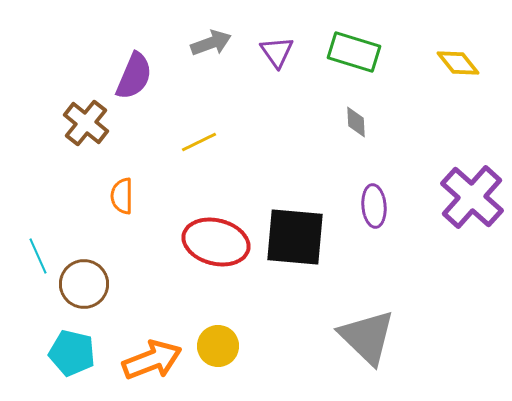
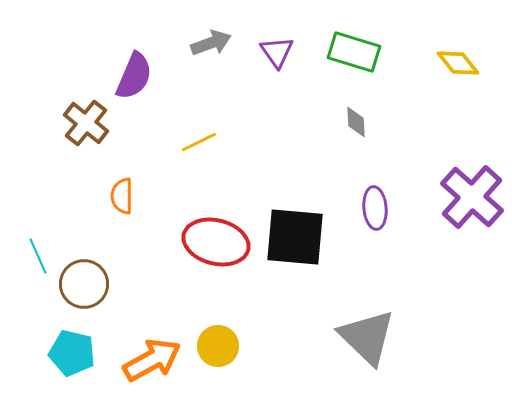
purple ellipse: moved 1 px right, 2 px down
orange arrow: rotated 8 degrees counterclockwise
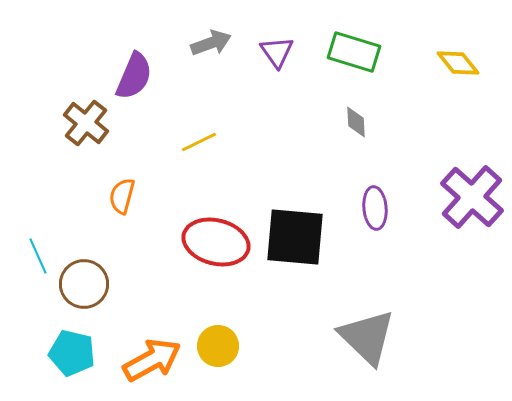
orange semicircle: rotated 15 degrees clockwise
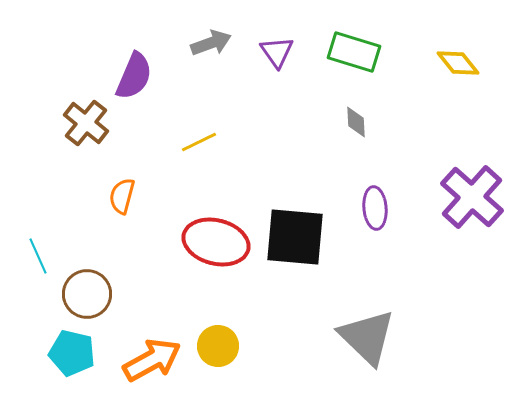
brown circle: moved 3 px right, 10 px down
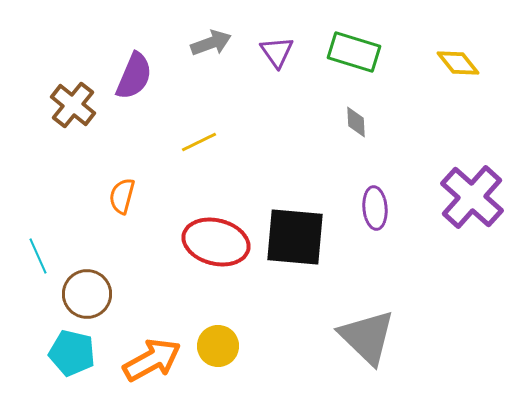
brown cross: moved 13 px left, 18 px up
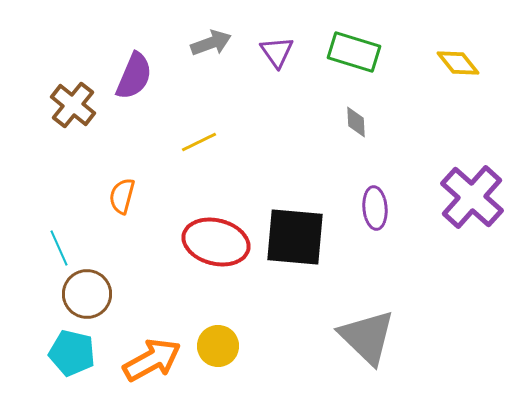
cyan line: moved 21 px right, 8 px up
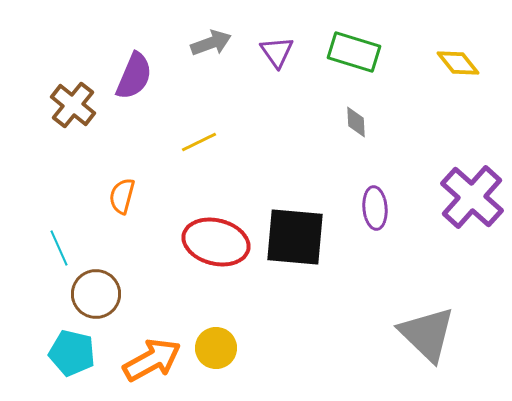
brown circle: moved 9 px right
gray triangle: moved 60 px right, 3 px up
yellow circle: moved 2 px left, 2 px down
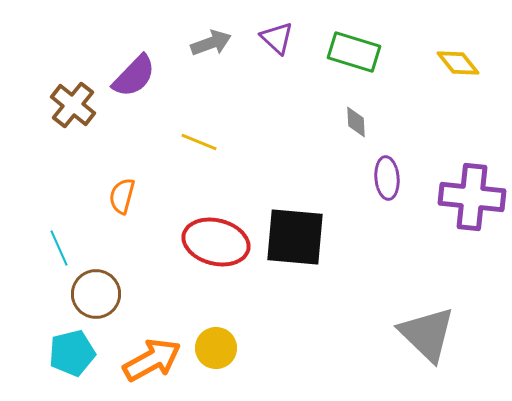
purple triangle: moved 14 px up; rotated 12 degrees counterclockwise
purple semicircle: rotated 21 degrees clockwise
yellow line: rotated 48 degrees clockwise
purple cross: rotated 36 degrees counterclockwise
purple ellipse: moved 12 px right, 30 px up
cyan pentagon: rotated 27 degrees counterclockwise
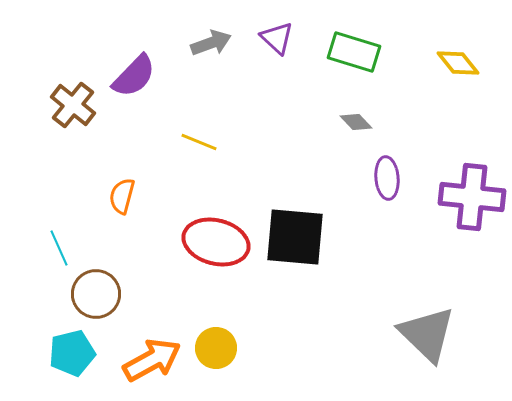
gray diamond: rotated 40 degrees counterclockwise
